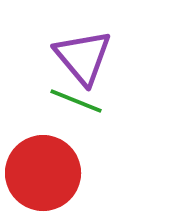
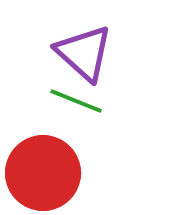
purple triangle: moved 1 px right, 4 px up; rotated 8 degrees counterclockwise
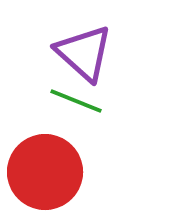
red circle: moved 2 px right, 1 px up
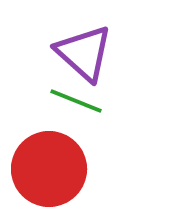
red circle: moved 4 px right, 3 px up
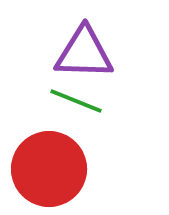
purple triangle: rotated 40 degrees counterclockwise
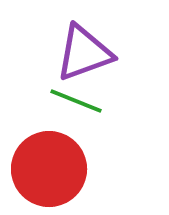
purple triangle: rotated 22 degrees counterclockwise
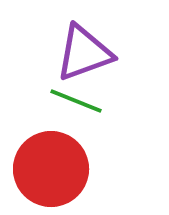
red circle: moved 2 px right
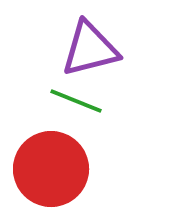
purple triangle: moved 6 px right, 4 px up; rotated 6 degrees clockwise
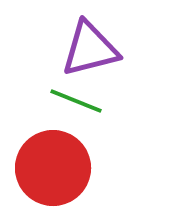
red circle: moved 2 px right, 1 px up
